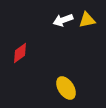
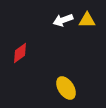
yellow triangle: rotated 12 degrees clockwise
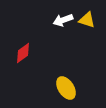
yellow triangle: rotated 18 degrees clockwise
red diamond: moved 3 px right
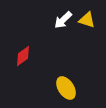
white arrow: rotated 24 degrees counterclockwise
red diamond: moved 3 px down
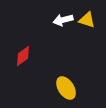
white arrow: rotated 30 degrees clockwise
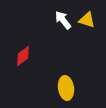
white arrow: rotated 66 degrees clockwise
yellow ellipse: rotated 25 degrees clockwise
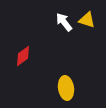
white arrow: moved 1 px right, 2 px down
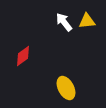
yellow triangle: moved 1 px down; rotated 24 degrees counterclockwise
yellow ellipse: rotated 20 degrees counterclockwise
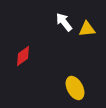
yellow triangle: moved 8 px down
yellow ellipse: moved 9 px right
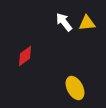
yellow triangle: moved 6 px up
red diamond: moved 2 px right
